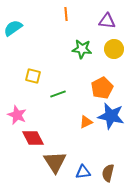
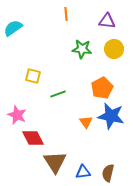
orange triangle: rotated 40 degrees counterclockwise
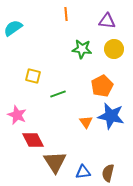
orange pentagon: moved 2 px up
red diamond: moved 2 px down
